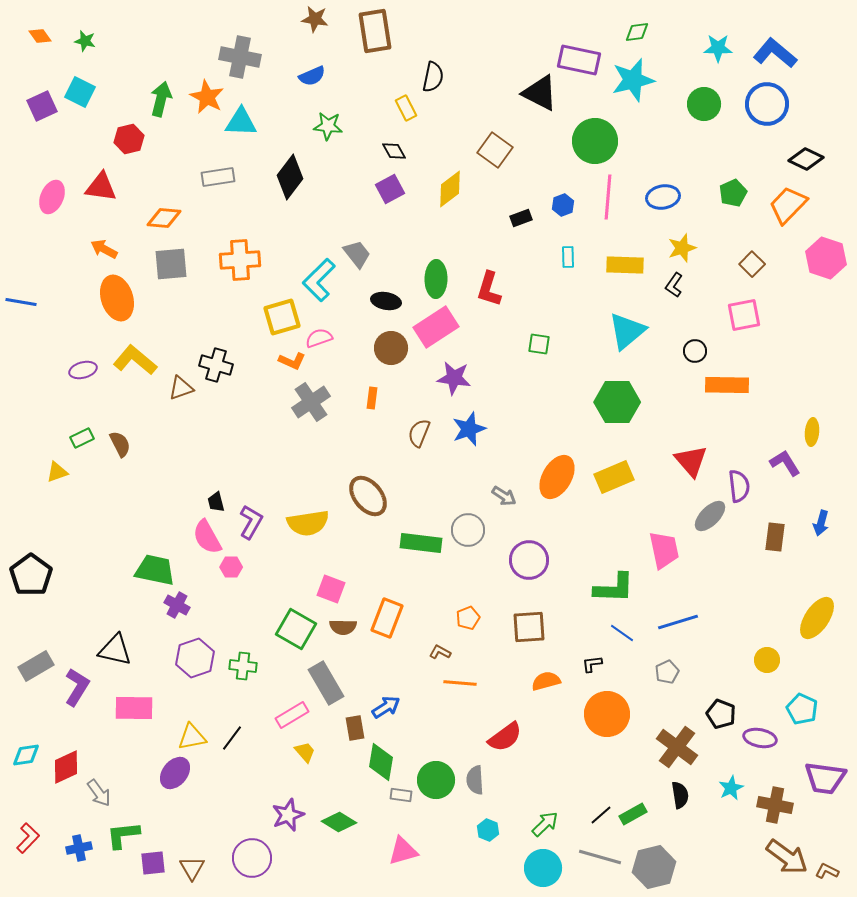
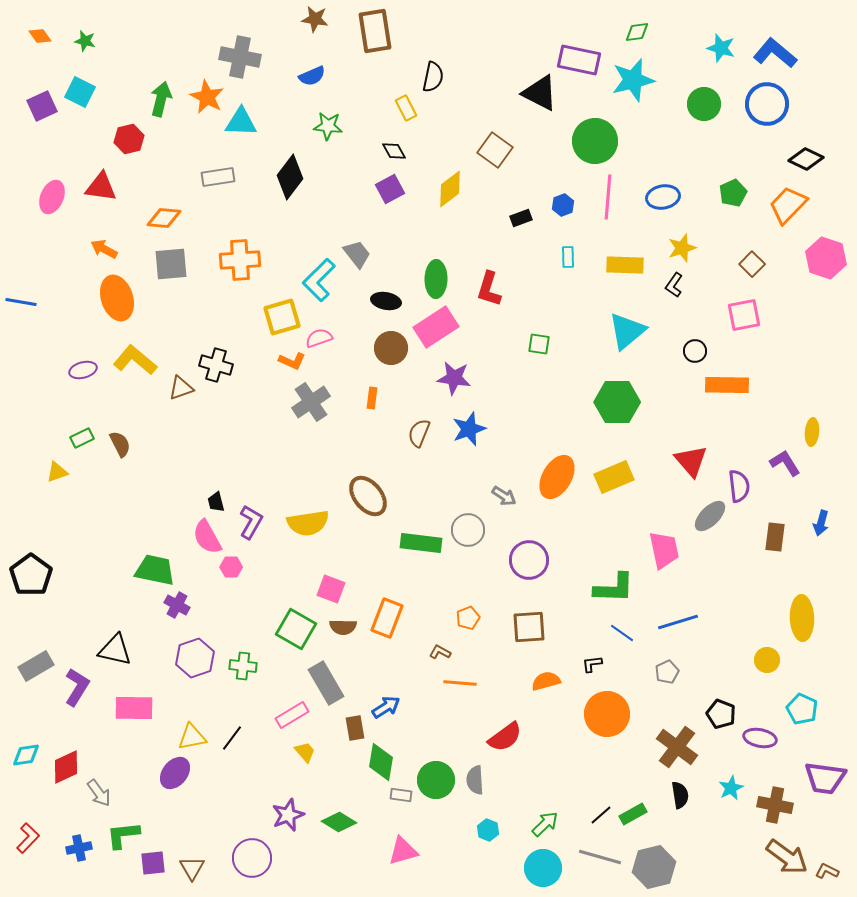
cyan star at (718, 48): moved 3 px right; rotated 16 degrees clockwise
yellow ellipse at (817, 618): moved 15 px left; rotated 36 degrees counterclockwise
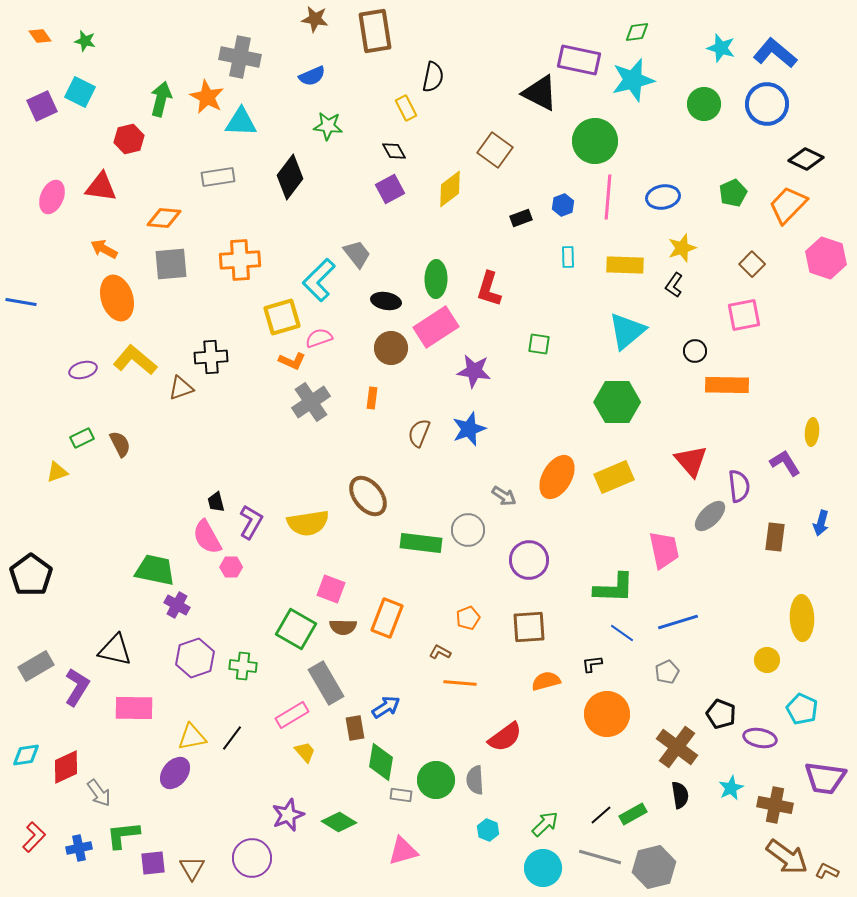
black cross at (216, 365): moved 5 px left, 8 px up; rotated 20 degrees counterclockwise
purple star at (454, 378): moved 20 px right, 7 px up
red L-shape at (28, 838): moved 6 px right, 1 px up
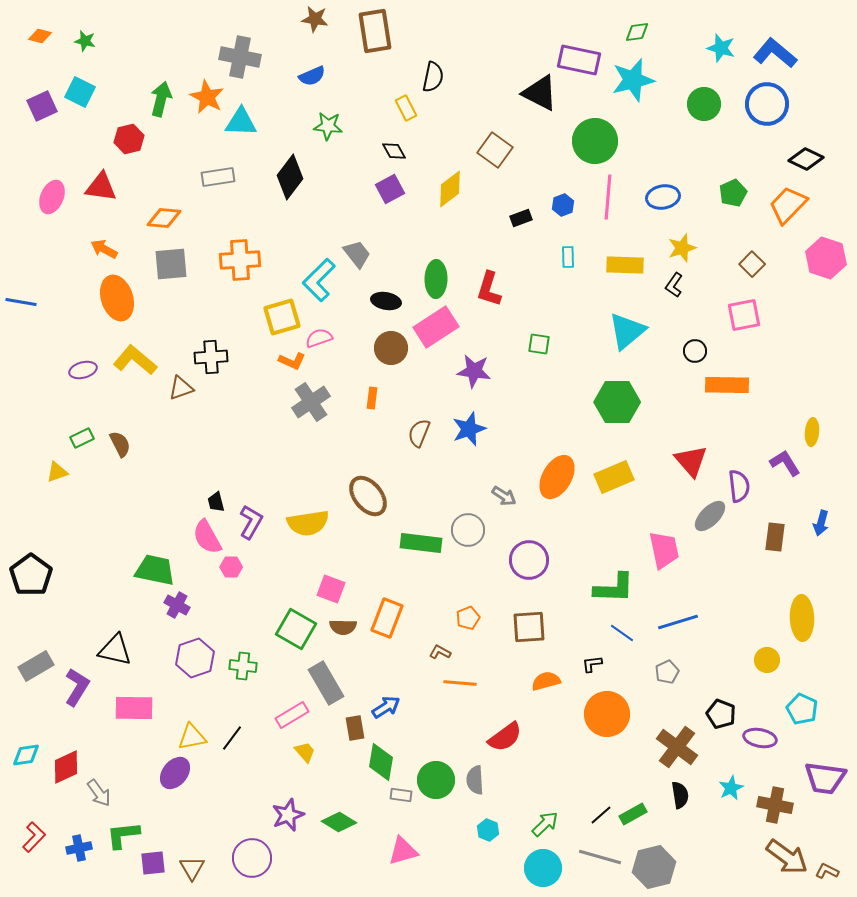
orange diamond at (40, 36): rotated 40 degrees counterclockwise
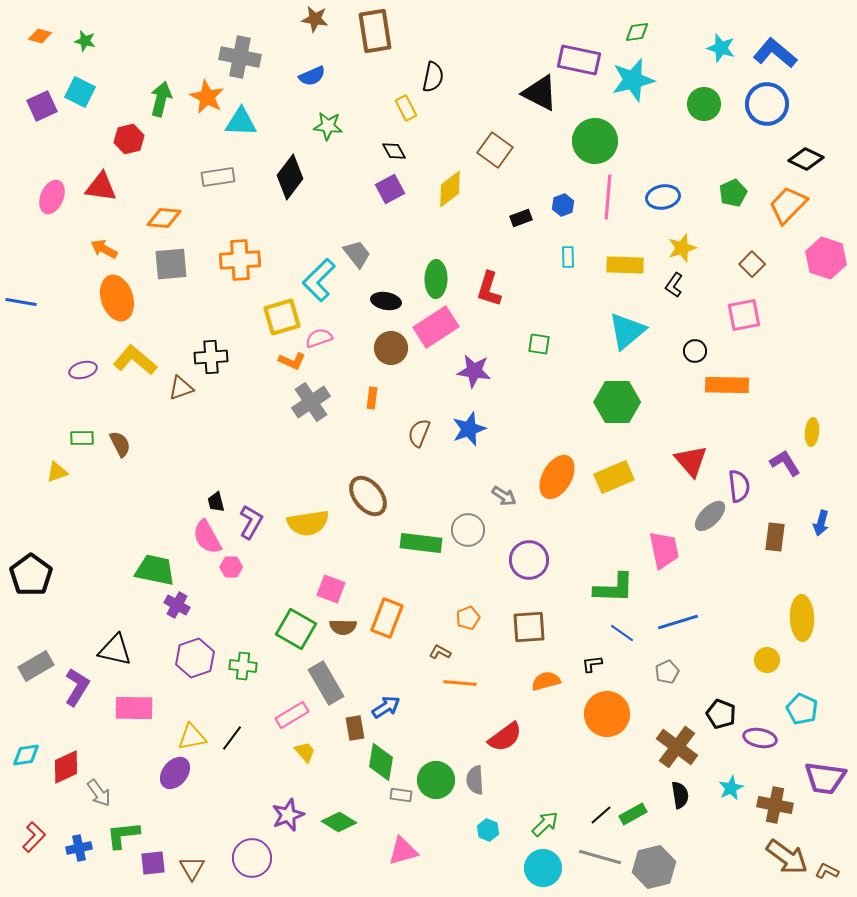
green rectangle at (82, 438): rotated 25 degrees clockwise
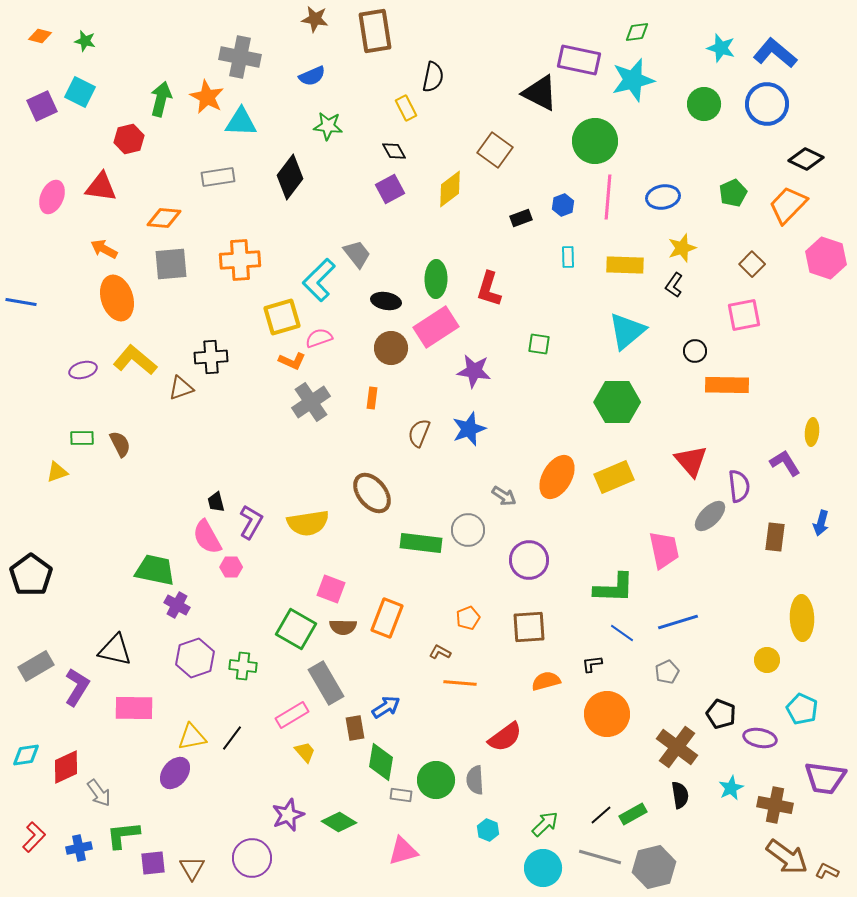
brown ellipse at (368, 496): moved 4 px right, 3 px up
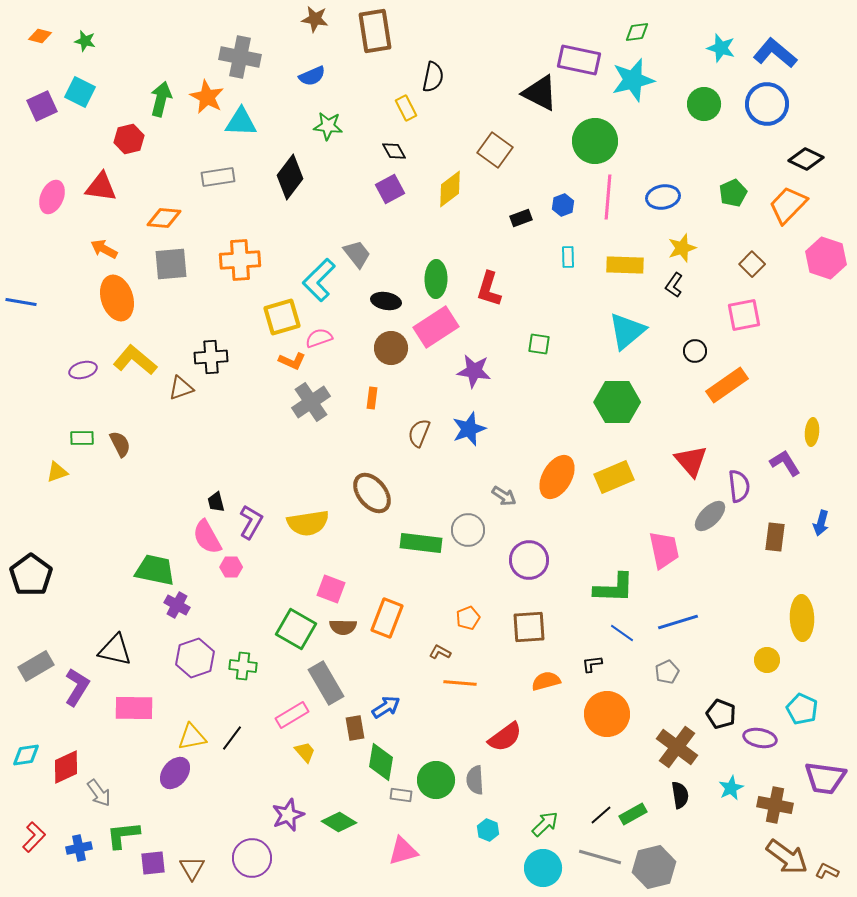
orange rectangle at (727, 385): rotated 36 degrees counterclockwise
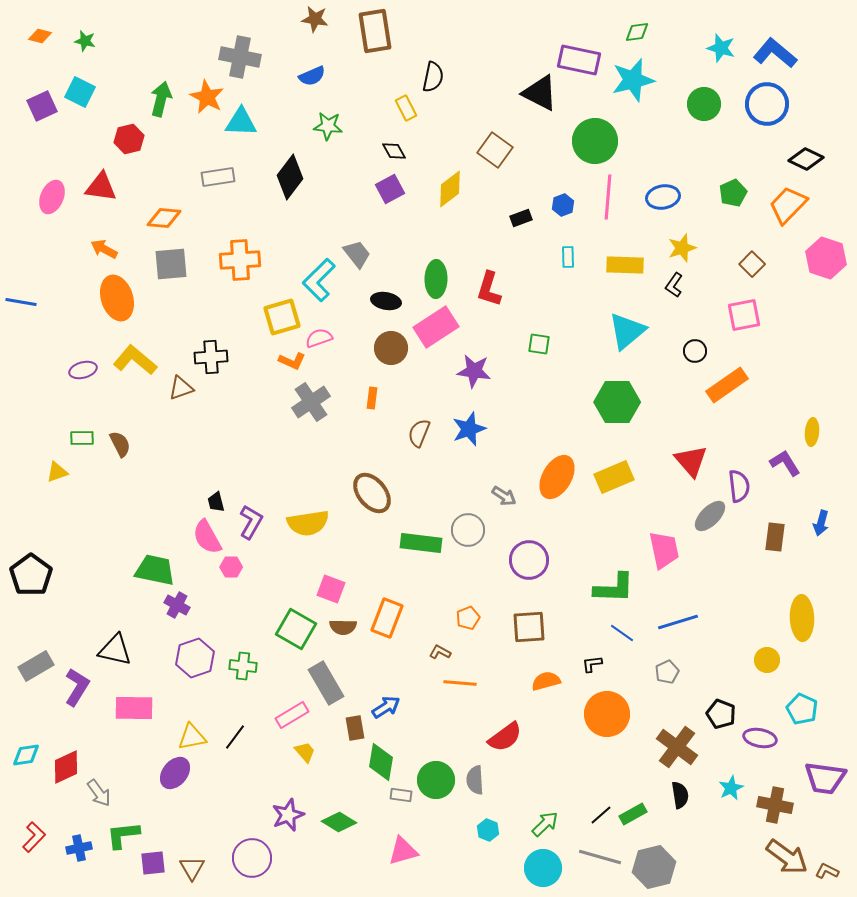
black line at (232, 738): moved 3 px right, 1 px up
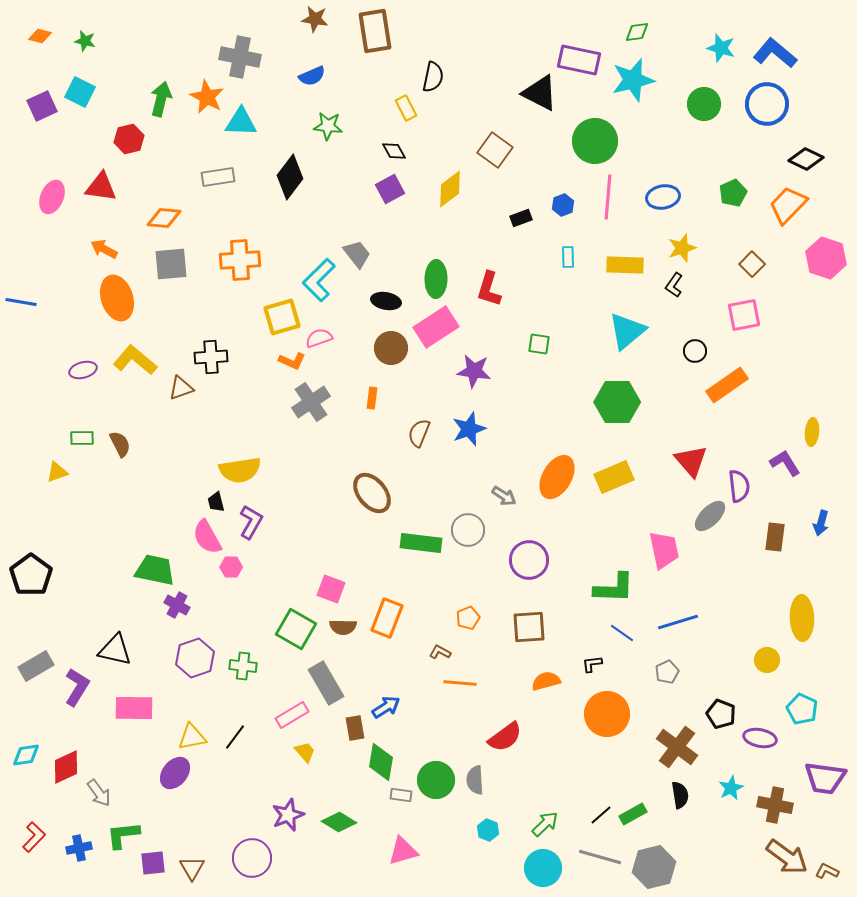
yellow semicircle at (308, 523): moved 68 px left, 53 px up
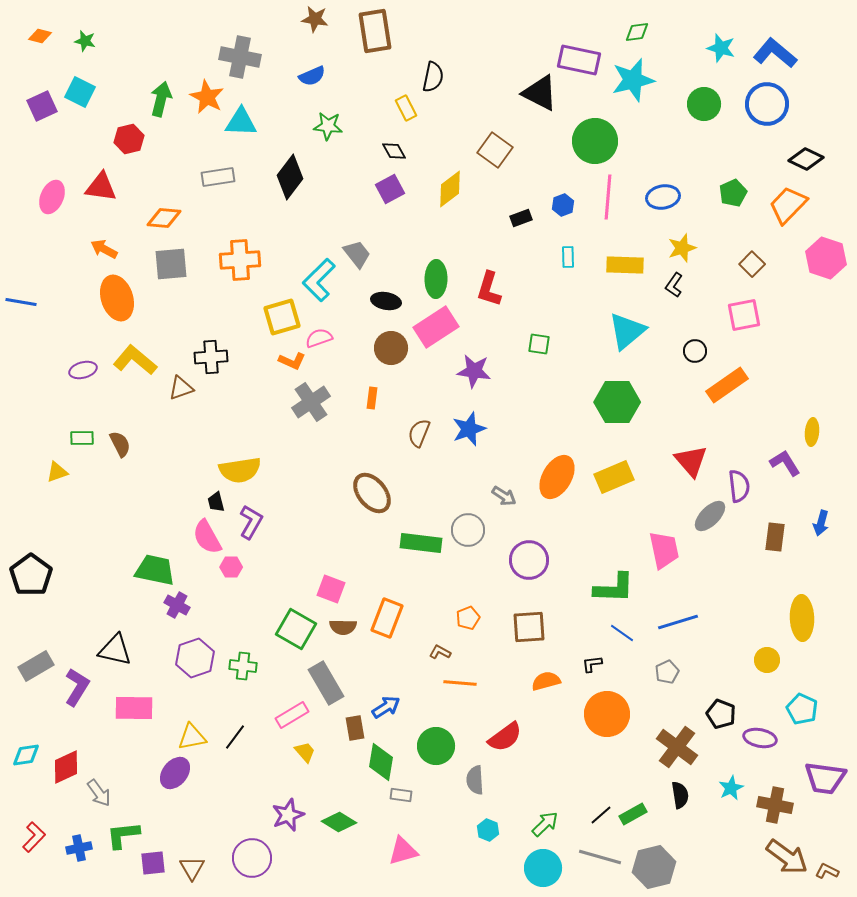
green circle at (436, 780): moved 34 px up
